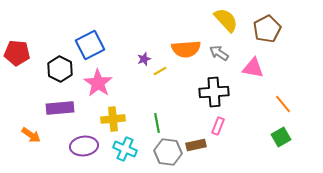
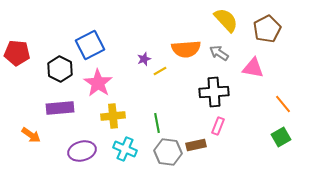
yellow cross: moved 3 px up
purple ellipse: moved 2 px left, 5 px down; rotated 8 degrees counterclockwise
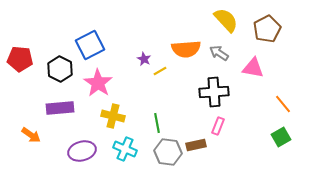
red pentagon: moved 3 px right, 6 px down
purple star: rotated 24 degrees counterclockwise
yellow cross: rotated 20 degrees clockwise
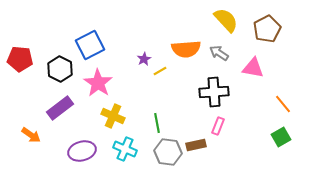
purple star: rotated 16 degrees clockwise
purple rectangle: rotated 32 degrees counterclockwise
yellow cross: rotated 10 degrees clockwise
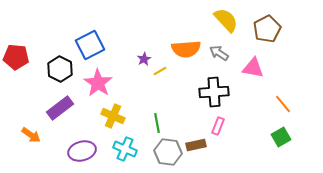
red pentagon: moved 4 px left, 2 px up
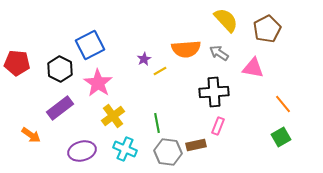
red pentagon: moved 1 px right, 6 px down
yellow cross: rotated 30 degrees clockwise
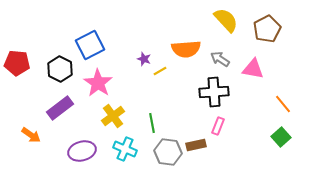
gray arrow: moved 1 px right, 6 px down
purple star: rotated 24 degrees counterclockwise
pink triangle: moved 1 px down
green line: moved 5 px left
green square: rotated 12 degrees counterclockwise
